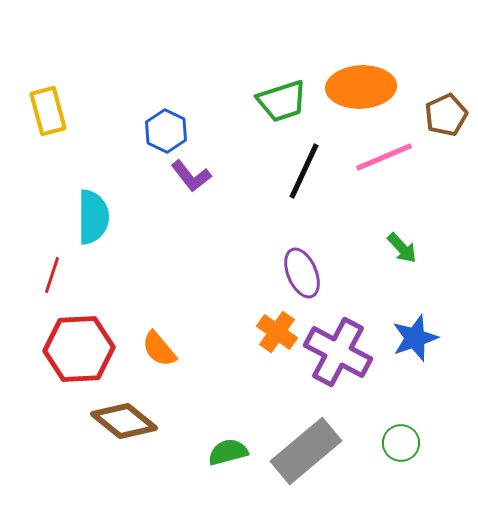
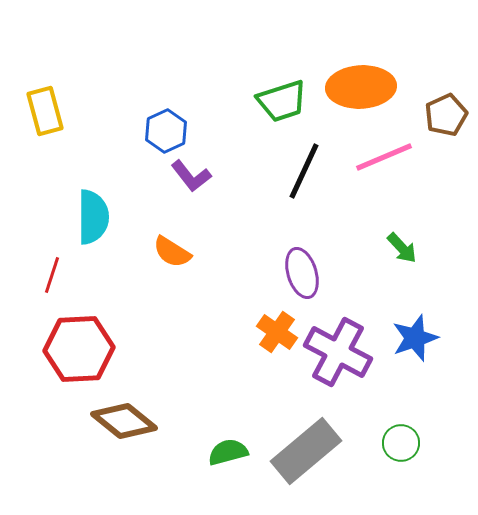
yellow rectangle: moved 3 px left
blue hexagon: rotated 9 degrees clockwise
purple ellipse: rotated 6 degrees clockwise
orange semicircle: moved 13 px right, 97 px up; rotated 18 degrees counterclockwise
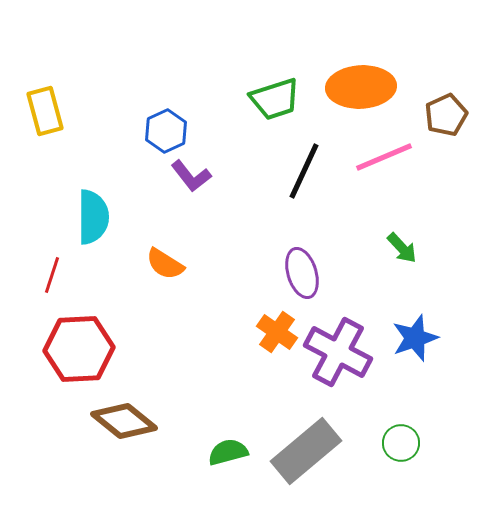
green trapezoid: moved 7 px left, 2 px up
orange semicircle: moved 7 px left, 12 px down
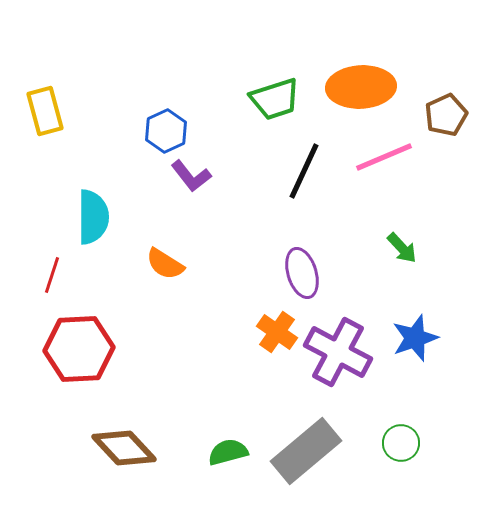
brown diamond: moved 27 px down; rotated 8 degrees clockwise
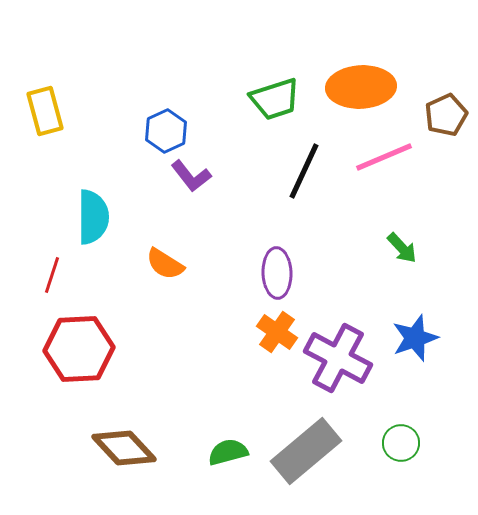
purple ellipse: moved 25 px left; rotated 15 degrees clockwise
purple cross: moved 6 px down
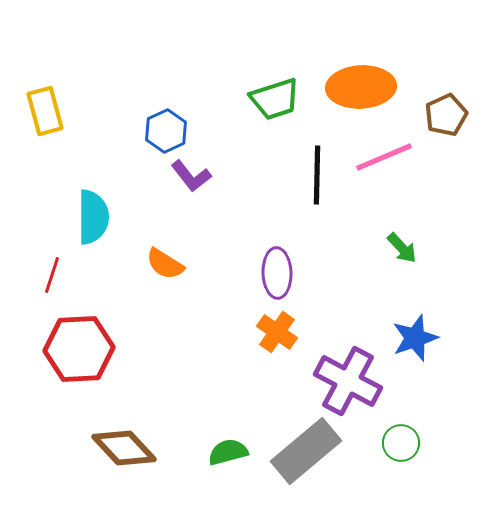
black line: moved 13 px right, 4 px down; rotated 24 degrees counterclockwise
purple cross: moved 10 px right, 23 px down
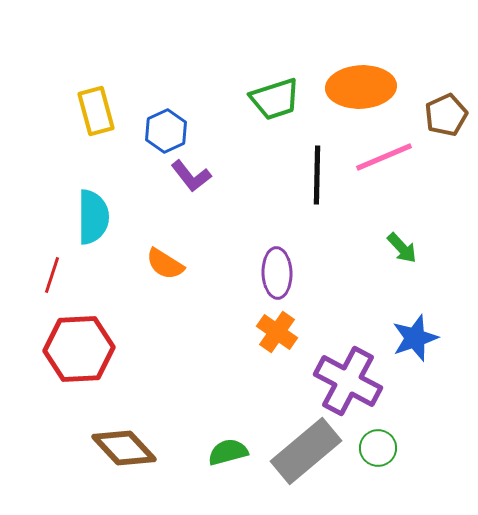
yellow rectangle: moved 51 px right
green circle: moved 23 px left, 5 px down
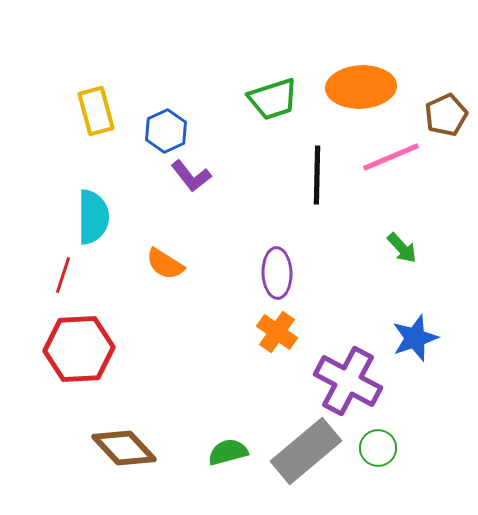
green trapezoid: moved 2 px left
pink line: moved 7 px right
red line: moved 11 px right
